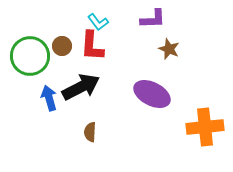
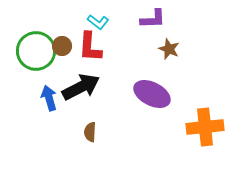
cyan L-shape: rotated 15 degrees counterclockwise
red L-shape: moved 2 px left, 1 px down
green circle: moved 6 px right, 5 px up
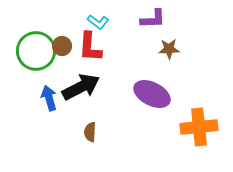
brown star: rotated 25 degrees counterclockwise
orange cross: moved 6 px left
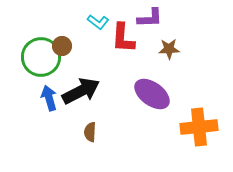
purple L-shape: moved 3 px left, 1 px up
red L-shape: moved 33 px right, 9 px up
green circle: moved 5 px right, 6 px down
black arrow: moved 4 px down
purple ellipse: rotated 9 degrees clockwise
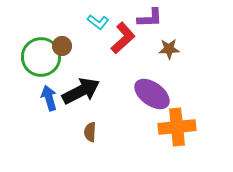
red L-shape: rotated 136 degrees counterclockwise
orange cross: moved 22 px left
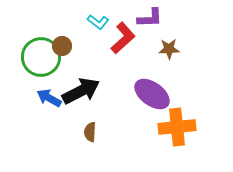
blue arrow: rotated 45 degrees counterclockwise
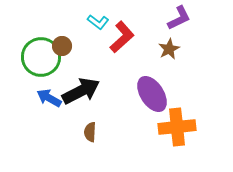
purple L-shape: moved 29 px right; rotated 24 degrees counterclockwise
red L-shape: moved 1 px left, 1 px up
brown star: rotated 25 degrees counterclockwise
purple ellipse: rotated 21 degrees clockwise
